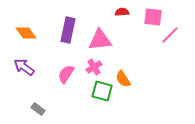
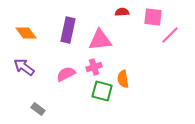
pink cross: rotated 14 degrees clockwise
pink semicircle: rotated 30 degrees clockwise
orange semicircle: rotated 24 degrees clockwise
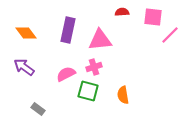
orange semicircle: moved 16 px down
green square: moved 14 px left
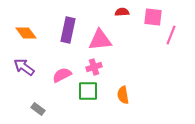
pink line: moved 1 px right; rotated 24 degrees counterclockwise
pink semicircle: moved 4 px left, 1 px down
green square: rotated 15 degrees counterclockwise
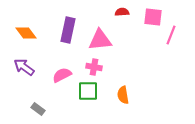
pink cross: rotated 28 degrees clockwise
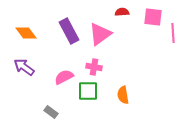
purple rectangle: moved 1 px right, 1 px down; rotated 40 degrees counterclockwise
pink line: moved 2 px right, 2 px up; rotated 24 degrees counterclockwise
pink triangle: moved 6 px up; rotated 30 degrees counterclockwise
pink semicircle: moved 2 px right, 2 px down
gray rectangle: moved 13 px right, 3 px down
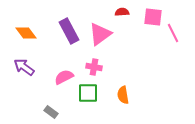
pink line: rotated 24 degrees counterclockwise
green square: moved 2 px down
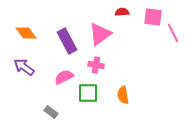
purple rectangle: moved 2 px left, 10 px down
pink cross: moved 2 px right, 2 px up
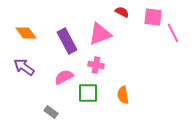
red semicircle: rotated 32 degrees clockwise
pink triangle: rotated 15 degrees clockwise
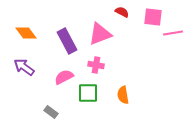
pink line: rotated 72 degrees counterclockwise
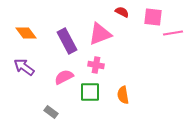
green square: moved 2 px right, 1 px up
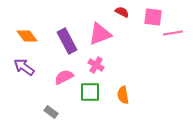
orange diamond: moved 1 px right, 3 px down
pink cross: rotated 21 degrees clockwise
